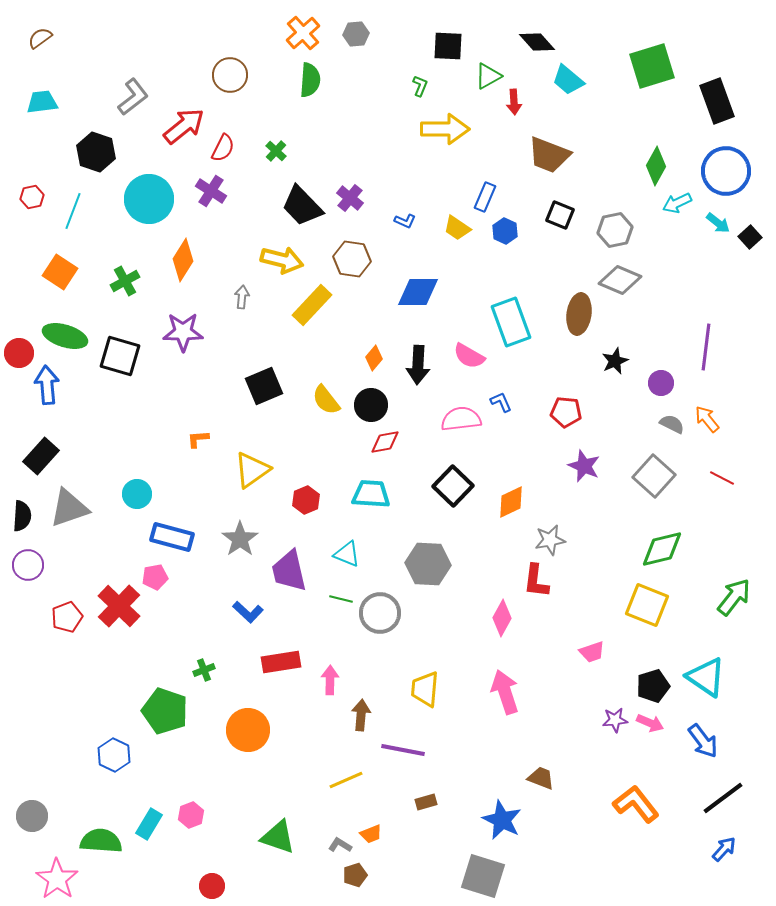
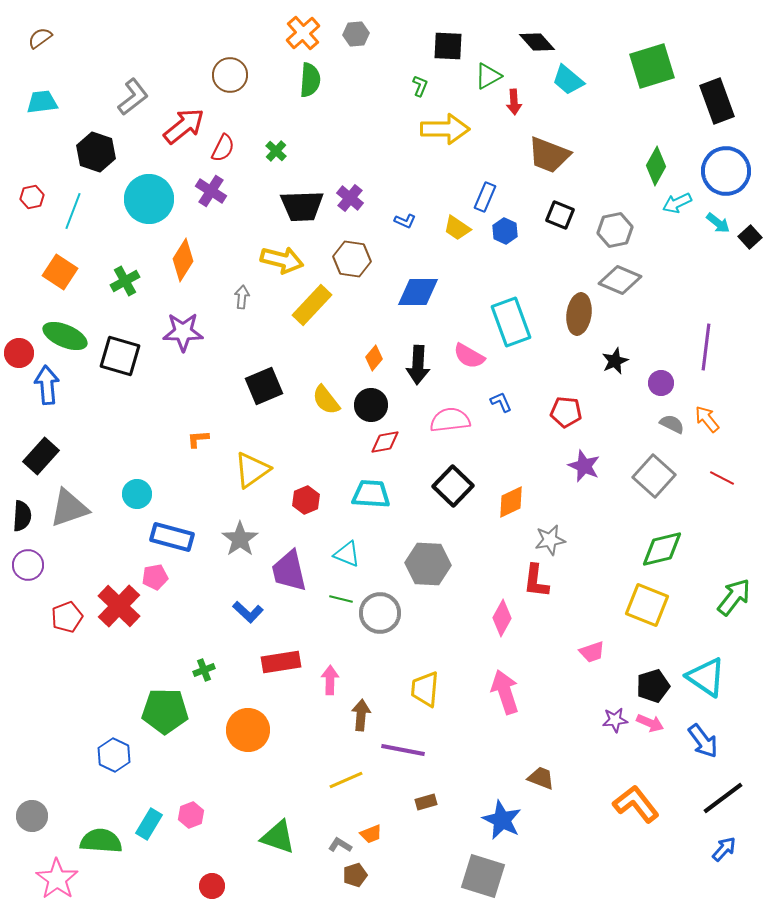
black trapezoid at (302, 206): rotated 48 degrees counterclockwise
green ellipse at (65, 336): rotated 6 degrees clockwise
pink semicircle at (461, 419): moved 11 px left, 1 px down
green pentagon at (165, 711): rotated 18 degrees counterclockwise
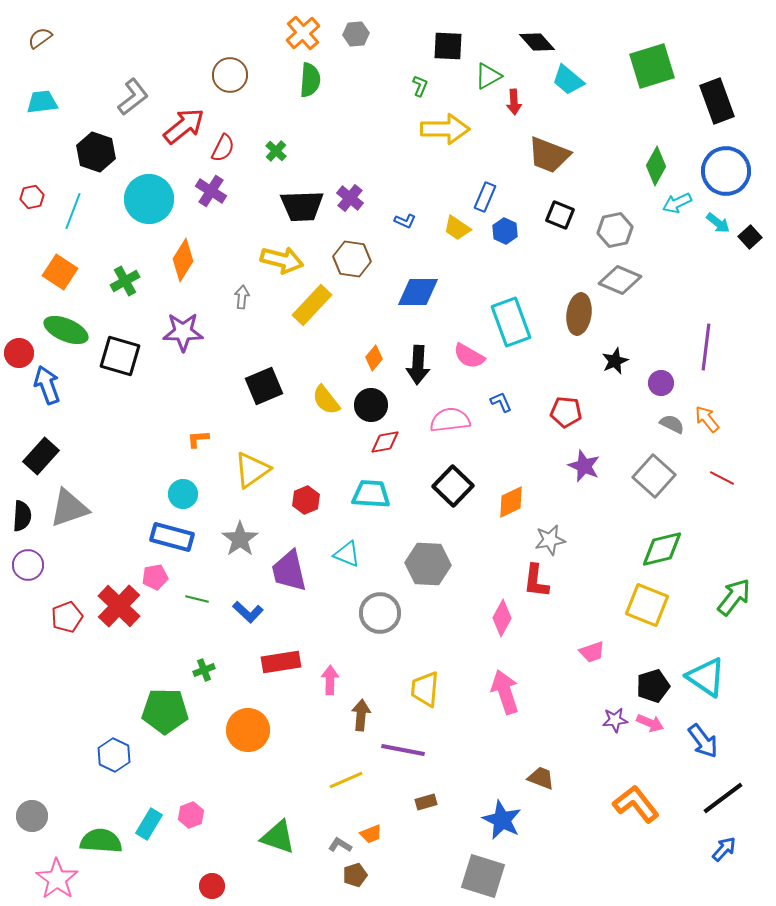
green ellipse at (65, 336): moved 1 px right, 6 px up
blue arrow at (47, 385): rotated 15 degrees counterclockwise
cyan circle at (137, 494): moved 46 px right
green line at (341, 599): moved 144 px left
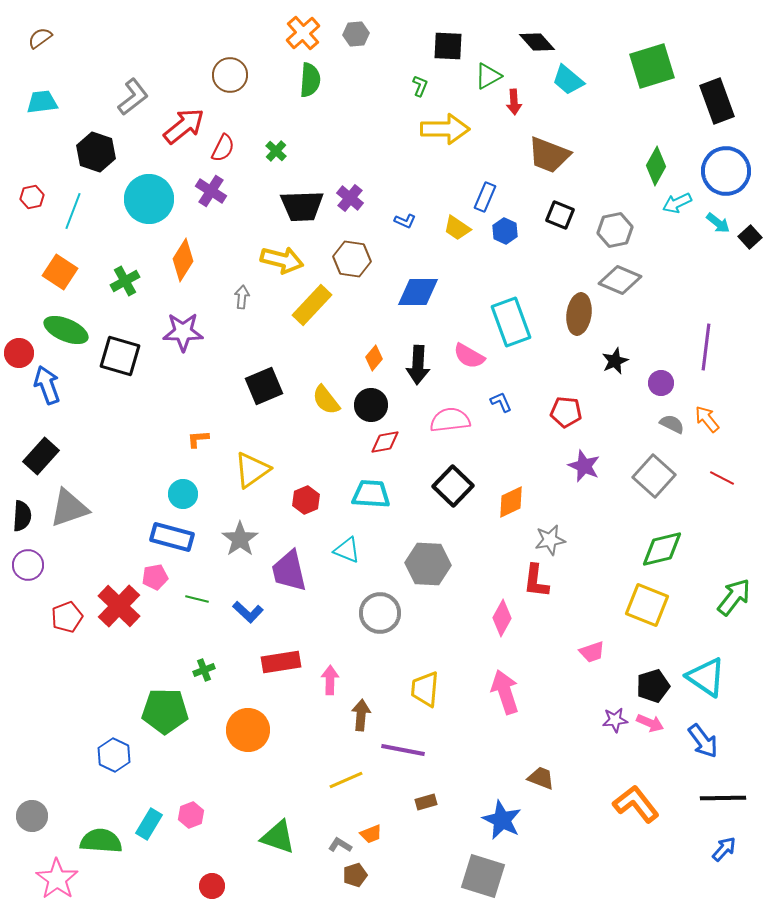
cyan triangle at (347, 554): moved 4 px up
black line at (723, 798): rotated 36 degrees clockwise
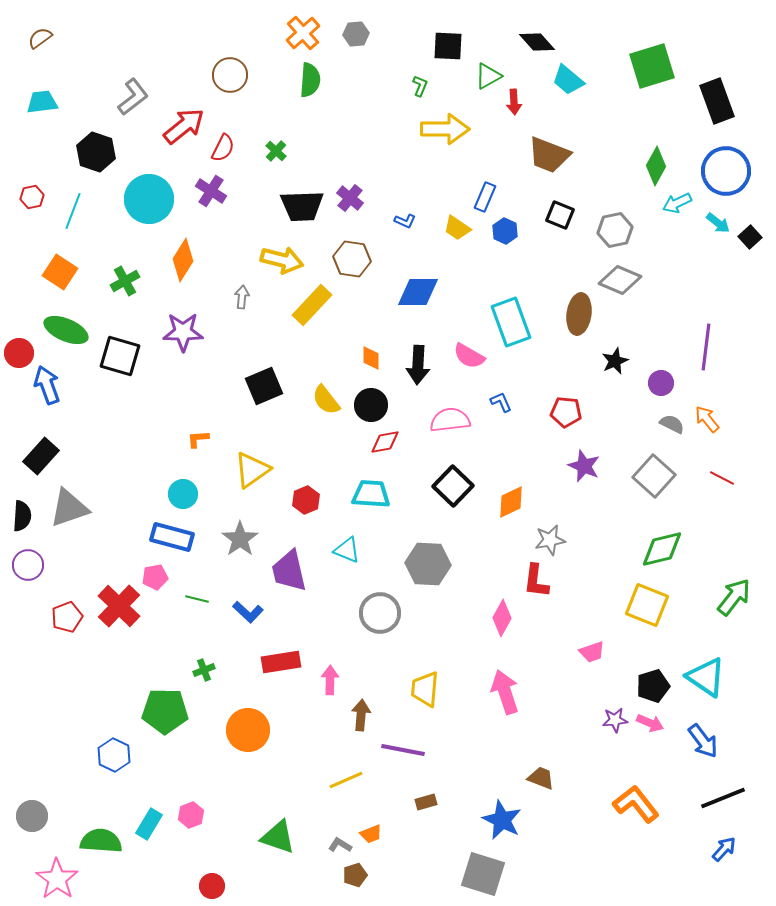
orange diamond at (374, 358): moved 3 px left; rotated 40 degrees counterclockwise
black line at (723, 798): rotated 21 degrees counterclockwise
gray square at (483, 876): moved 2 px up
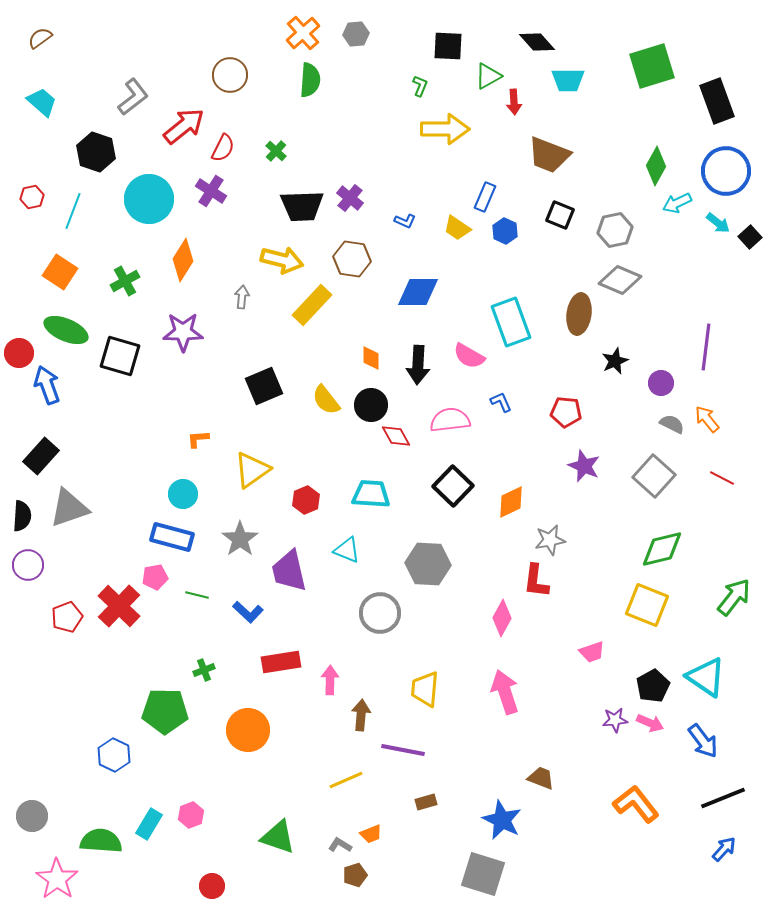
cyan trapezoid at (568, 80): rotated 40 degrees counterclockwise
cyan trapezoid at (42, 102): rotated 48 degrees clockwise
red diamond at (385, 442): moved 11 px right, 6 px up; rotated 72 degrees clockwise
green line at (197, 599): moved 4 px up
black pentagon at (653, 686): rotated 12 degrees counterclockwise
